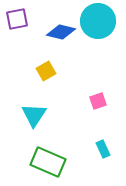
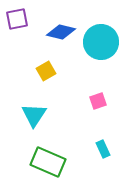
cyan circle: moved 3 px right, 21 px down
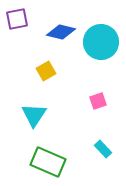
cyan rectangle: rotated 18 degrees counterclockwise
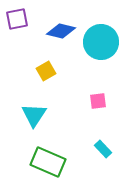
blue diamond: moved 1 px up
pink square: rotated 12 degrees clockwise
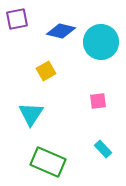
cyan triangle: moved 3 px left, 1 px up
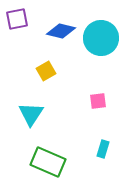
cyan circle: moved 4 px up
cyan rectangle: rotated 60 degrees clockwise
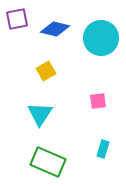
blue diamond: moved 6 px left, 2 px up
cyan triangle: moved 9 px right
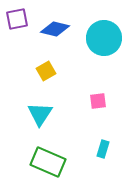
cyan circle: moved 3 px right
